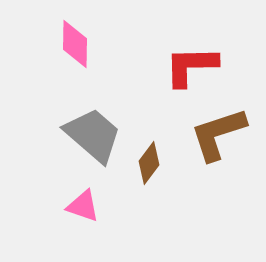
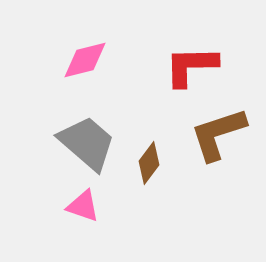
pink diamond: moved 10 px right, 16 px down; rotated 75 degrees clockwise
gray trapezoid: moved 6 px left, 8 px down
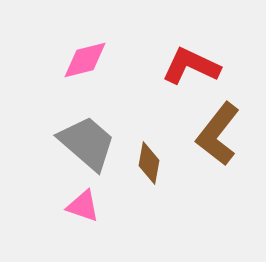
red L-shape: rotated 26 degrees clockwise
brown L-shape: rotated 34 degrees counterclockwise
brown diamond: rotated 27 degrees counterclockwise
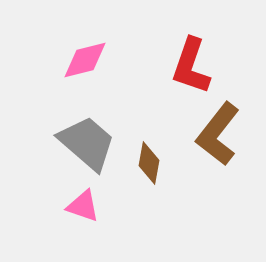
red L-shape: rotated 96 degrees counterclockwise
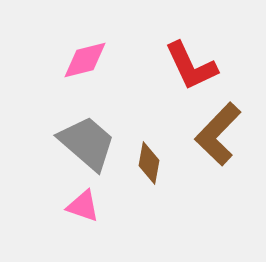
red L-shape: rotated 44 degrees counterclockwise
brown L-shape: rotated 6 degrees clockwise
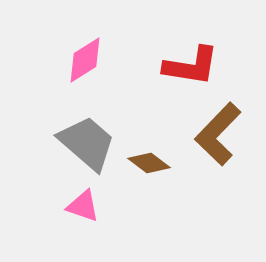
pink diamond: rotated 18 degrees counterclockwise
red L-shape: rotated 56 degrees counterclockwise
brown diamond: rotated 63 degrees counterclockwise
